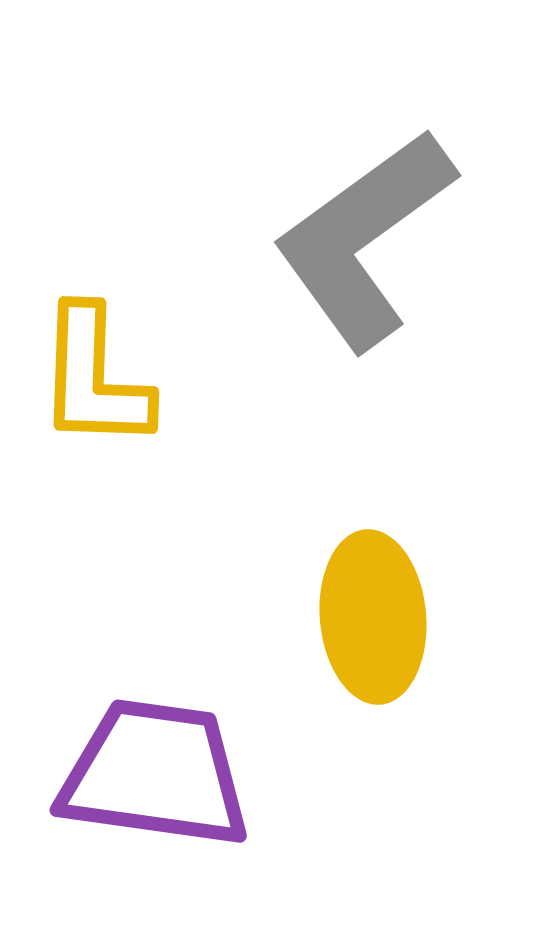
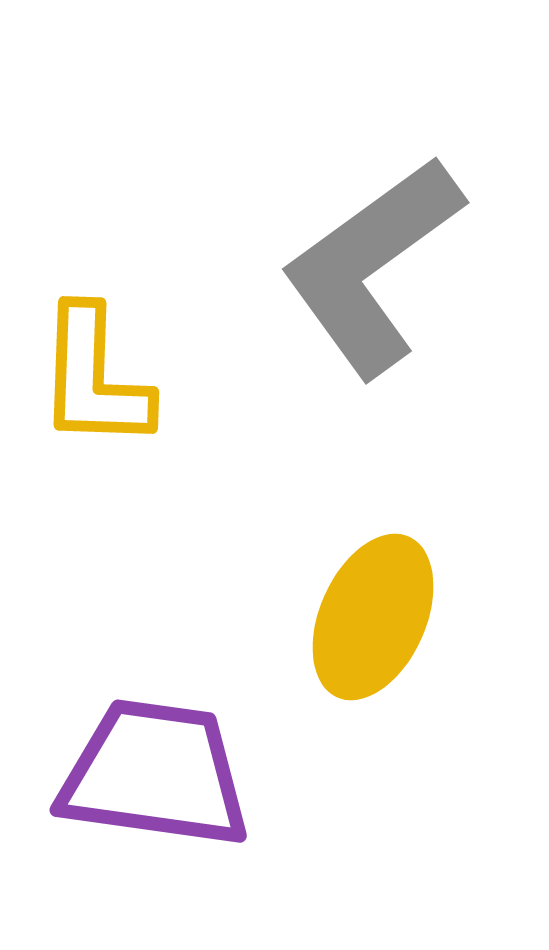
gray L-shape: moved 8 px right, 27 px down
yellow ellipse: rotated 29 degrees clockwise
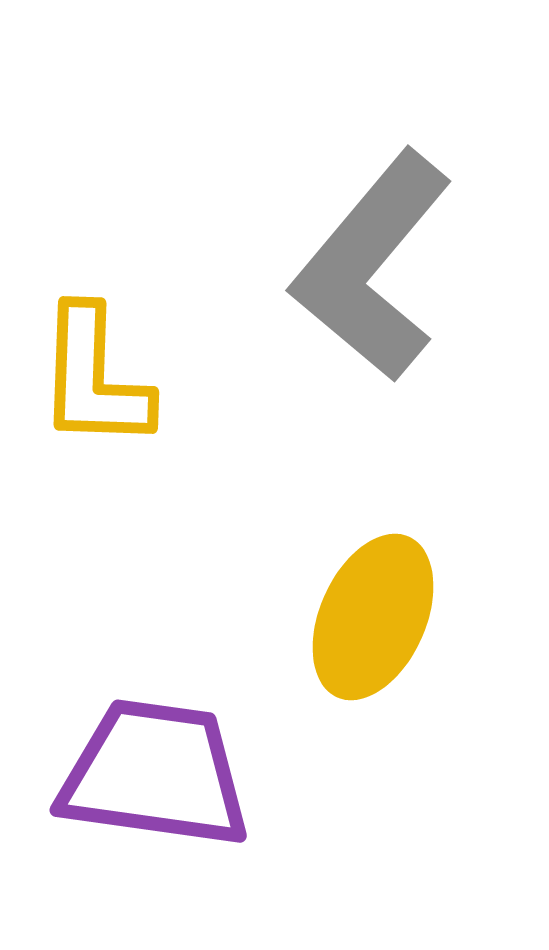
gray L-shape: rotated 14 degrees counterclockwise
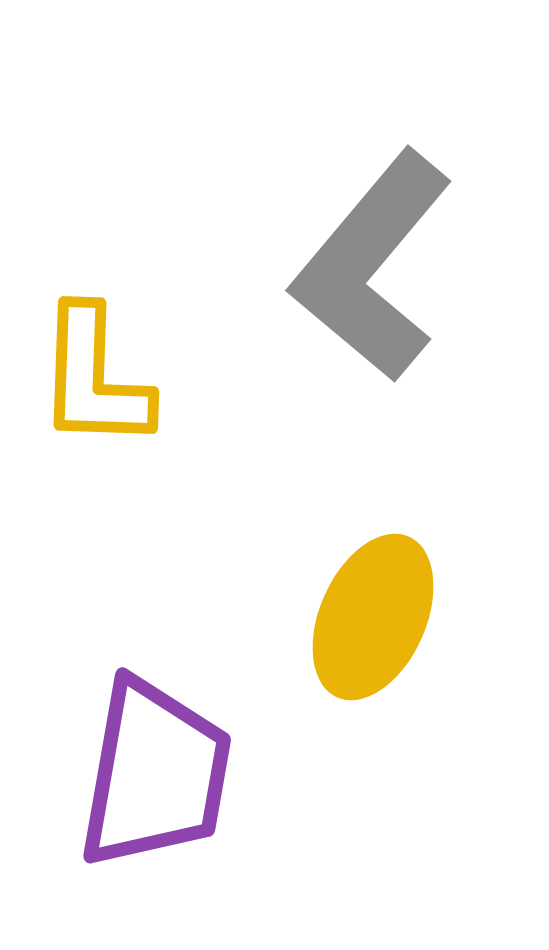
purple trapezoid: rotated 92 degrees clockwise
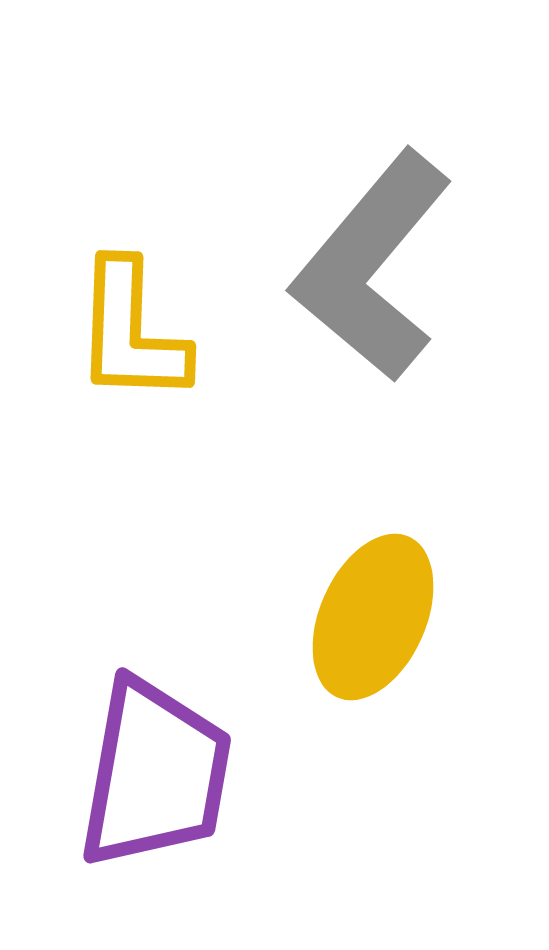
yellow L-shape: moved 37 px right, 46 px up
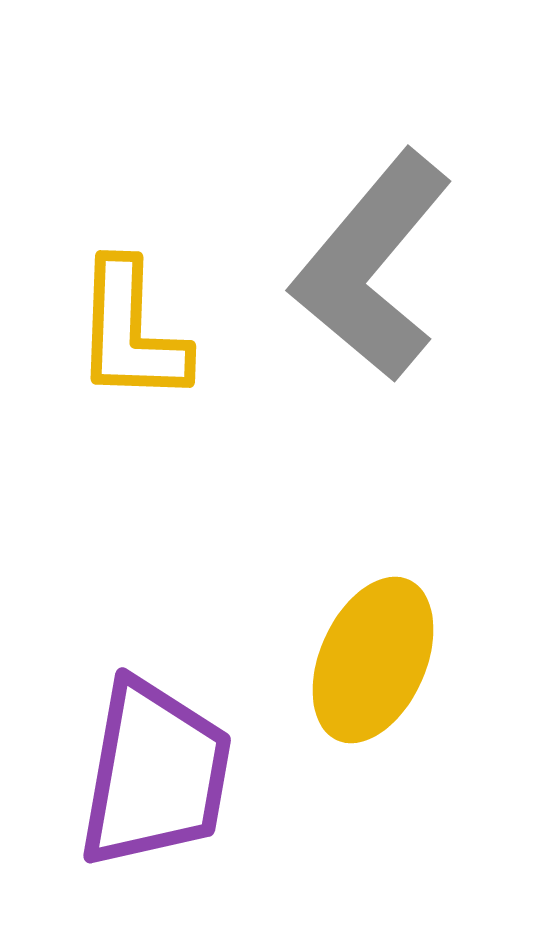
yellow ellipse: moved 43 px down
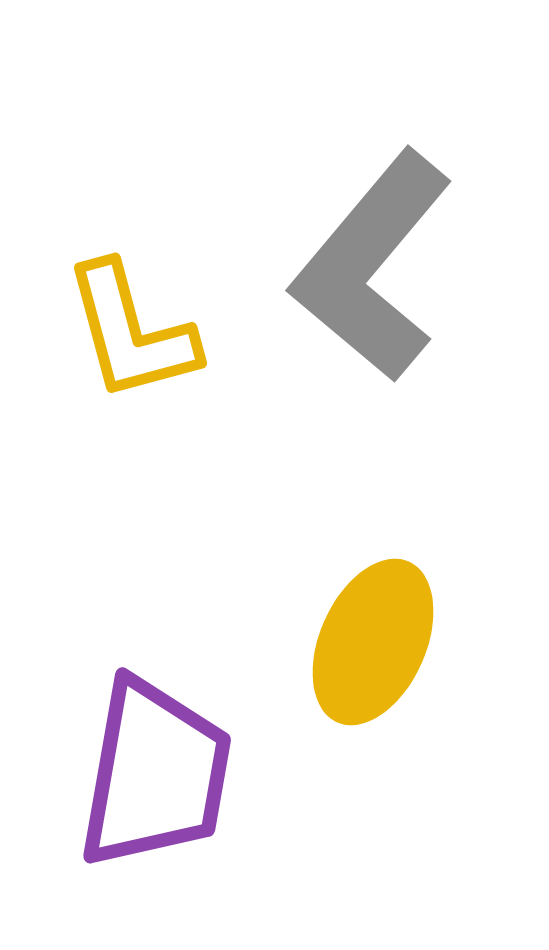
yellow L-shape: rotated 17 degrees counterclockwise
yellow ellipse: moved 18 px up
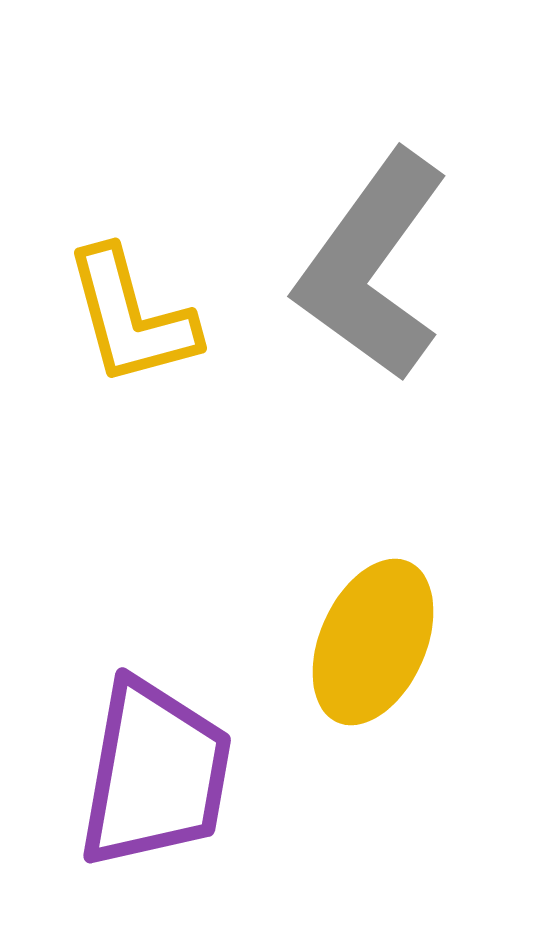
gray L-shape: rotated 4 degrees counterclockwise
yellow L-shape: moved 15 px up
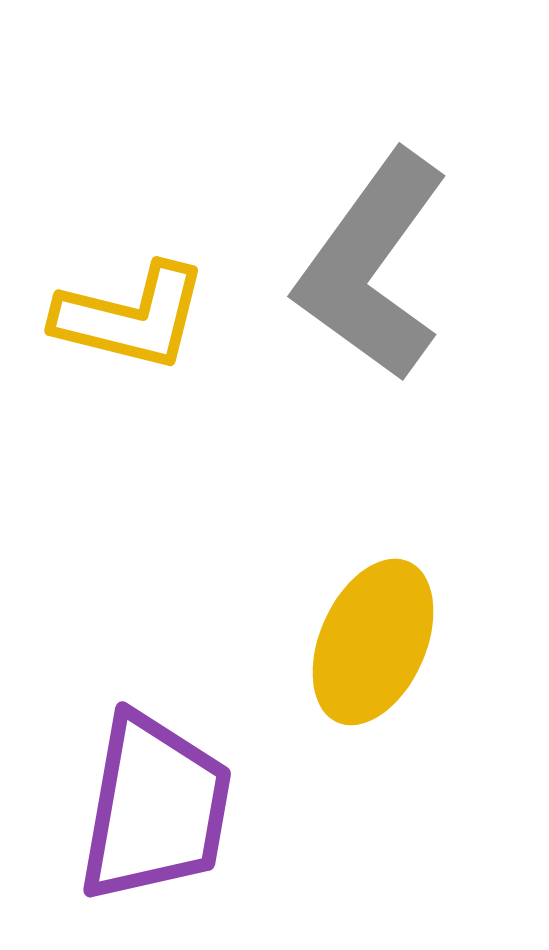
yellow L-shape: rotated 61 degrees counterclockwise
purple trapezoid: moved 34 px down
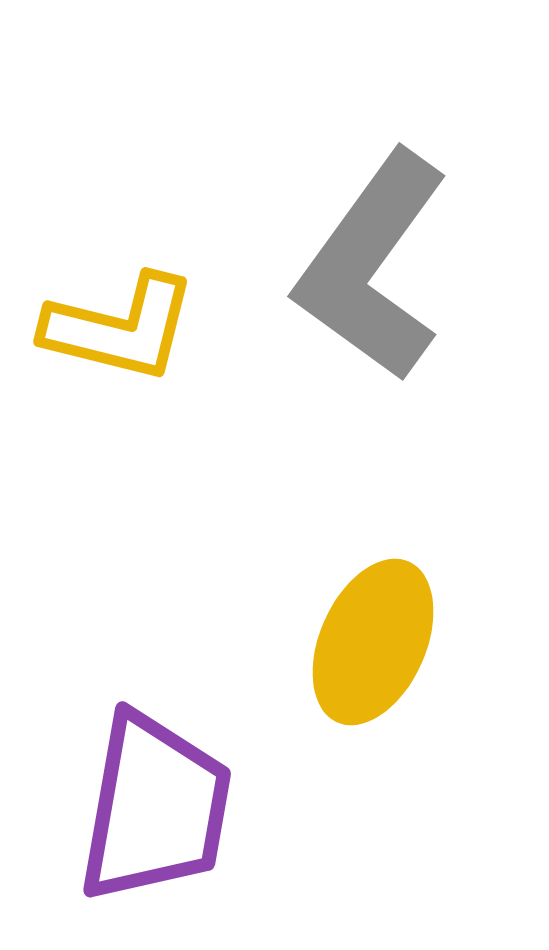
yellow L-shape: moved 11 px left, 11 px down
